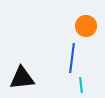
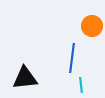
orange circle: moved 6 px right
black triangle: moved 3 px right
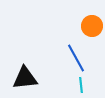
blue line: moved 4 px right; rotated 36 degrees counterclockwise
